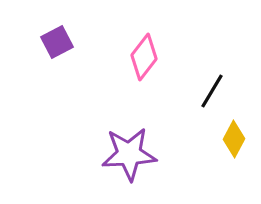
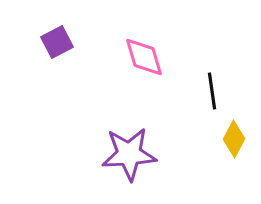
pink diamond: rotated 54 degrees counterclockwise
black line: rotated 39 degrees counterclockwise
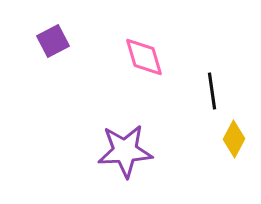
purple square: moved 4 px left, 1 px up
purple star: moved 4 px left, 3 px up
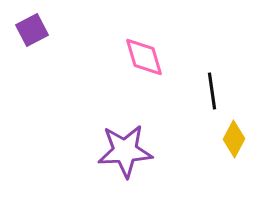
purple square: moved 21 px left, 11 px up
